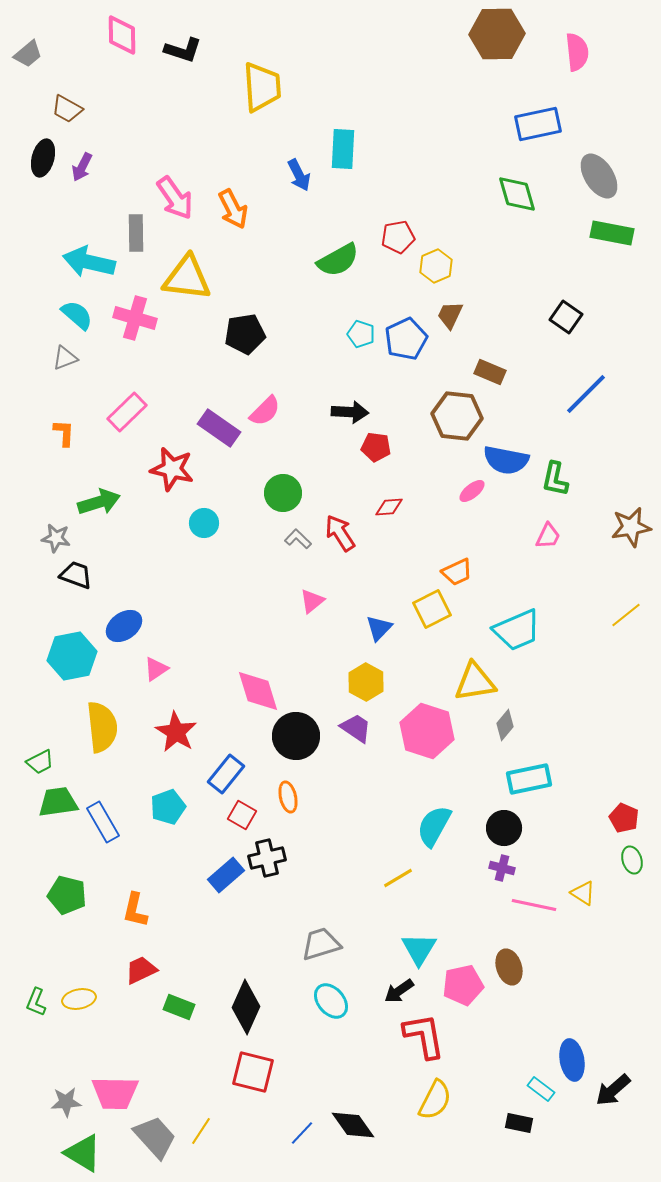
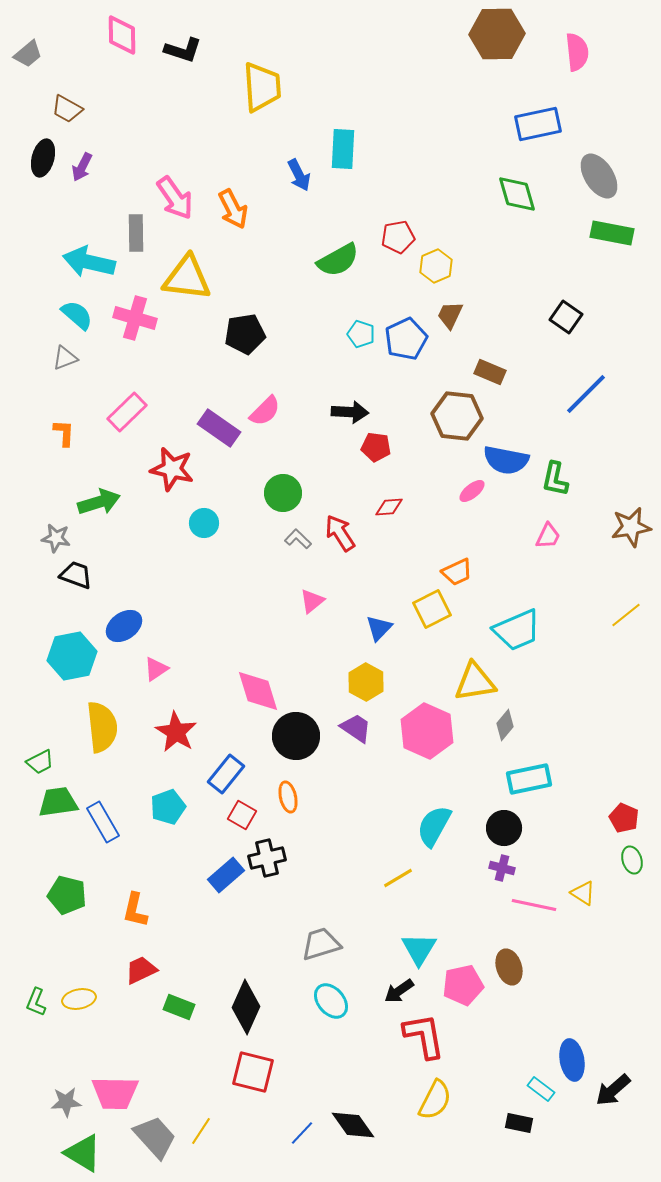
pink hexagon at (427, 731): rotated 6 degrees clockwise
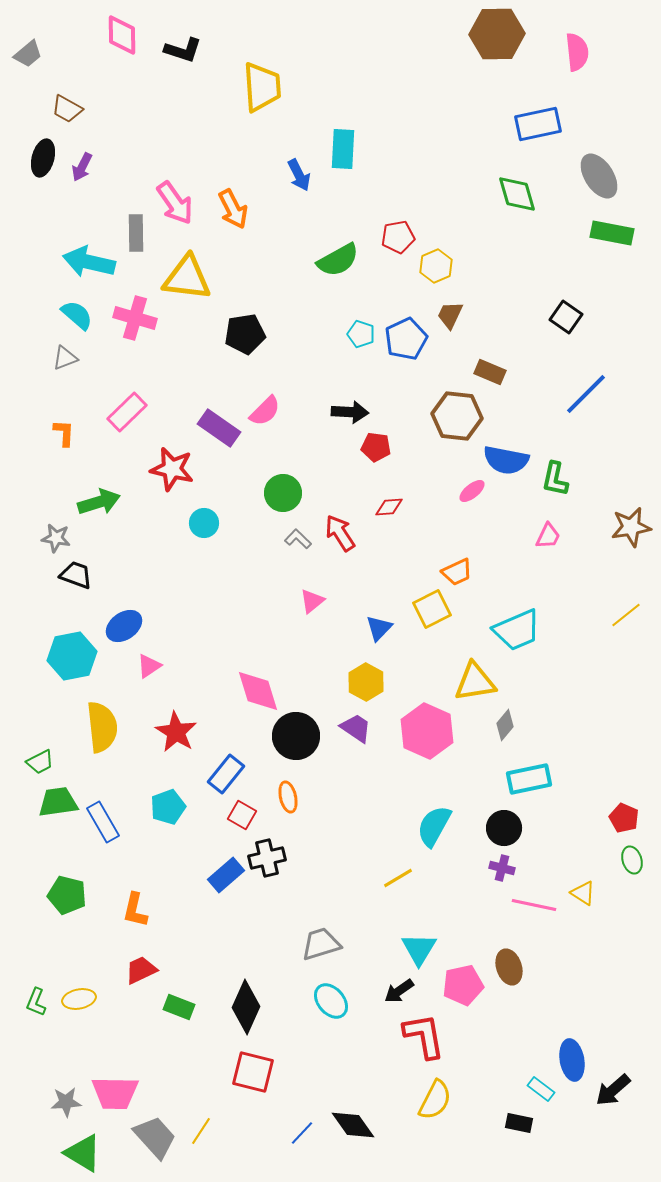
pink arrow at (175, 198): moved 5 px down
pink triangle at (156, 669): moved 7 px left, 3 px up
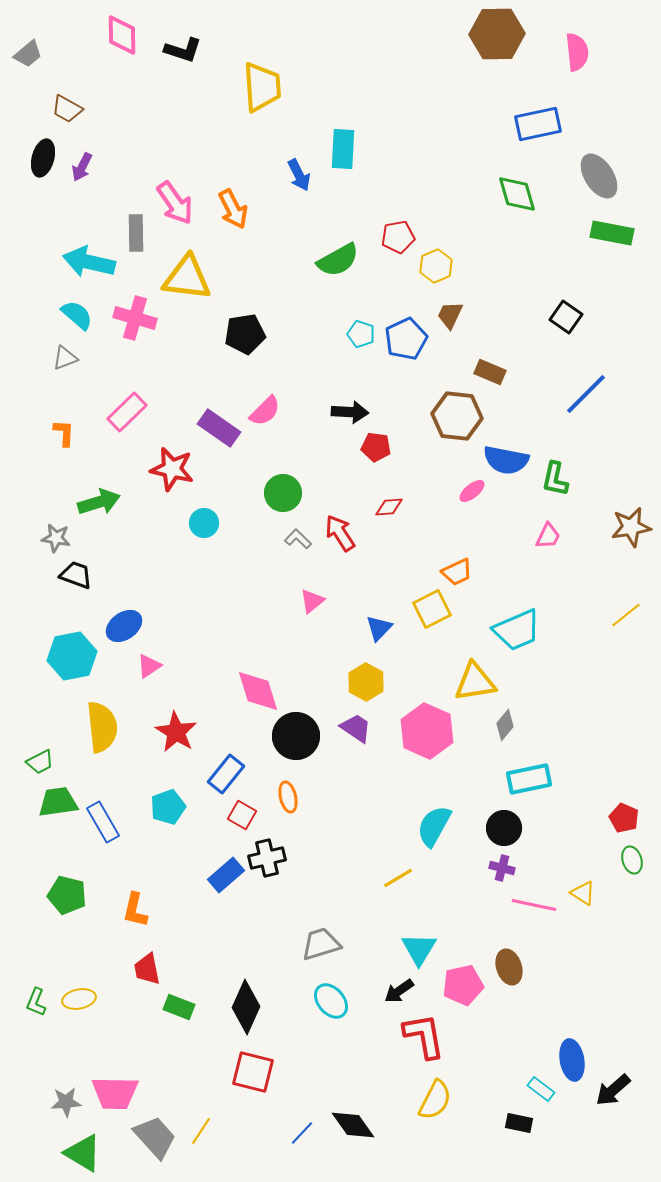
red trapezoid at (141, 970): moved 6 px right, 1 px up; rotated 76 degrees counterclockwise
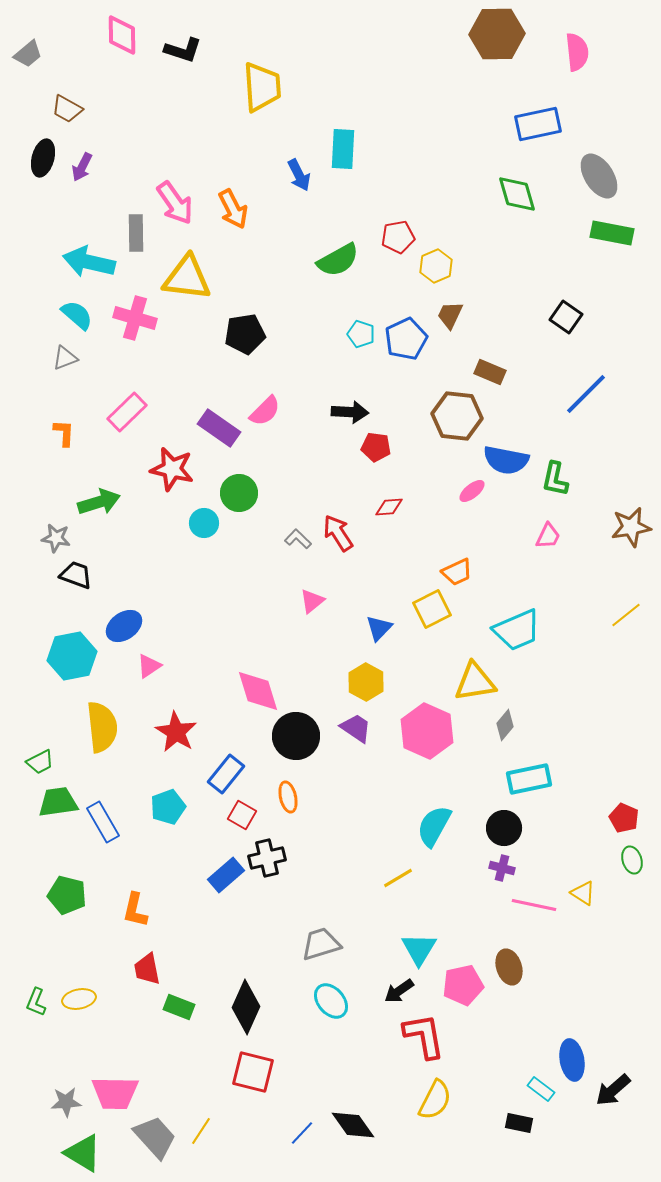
green circle at (283, 493): moved 44 px left
red arrow at (340, 533): moved 2 px left
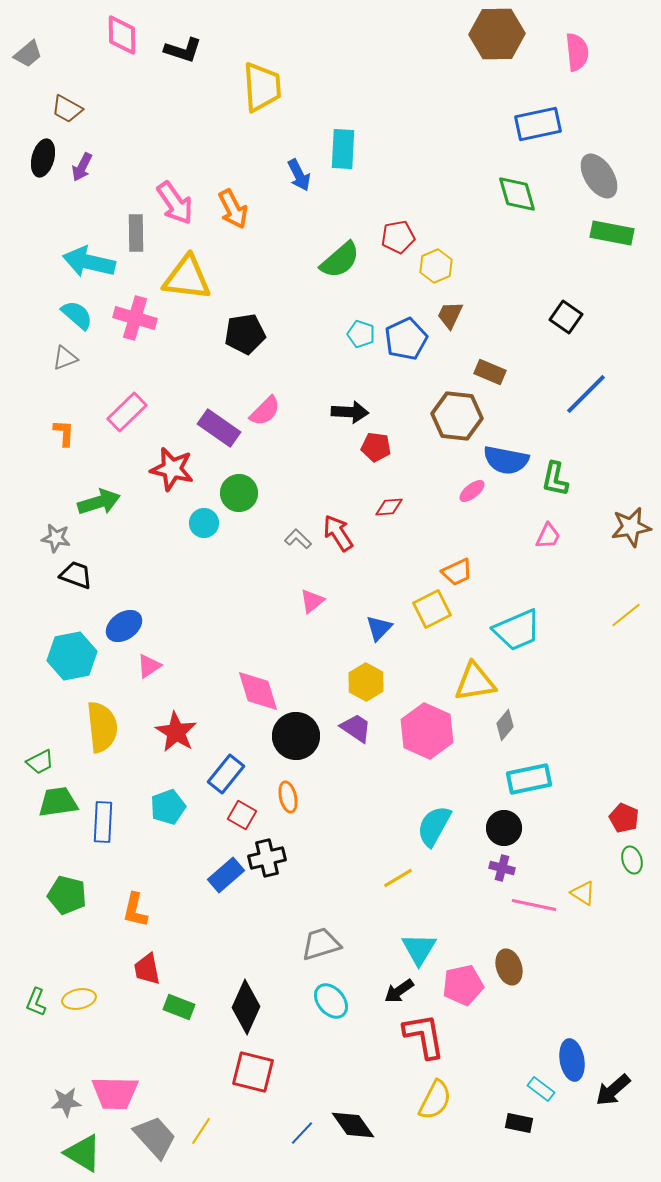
green semicircle at (338, 260): moved 2 px right; rotated 12 degrees counterclockwise
blue rectangle at (103, 822): rotated 33 degrees clockwise
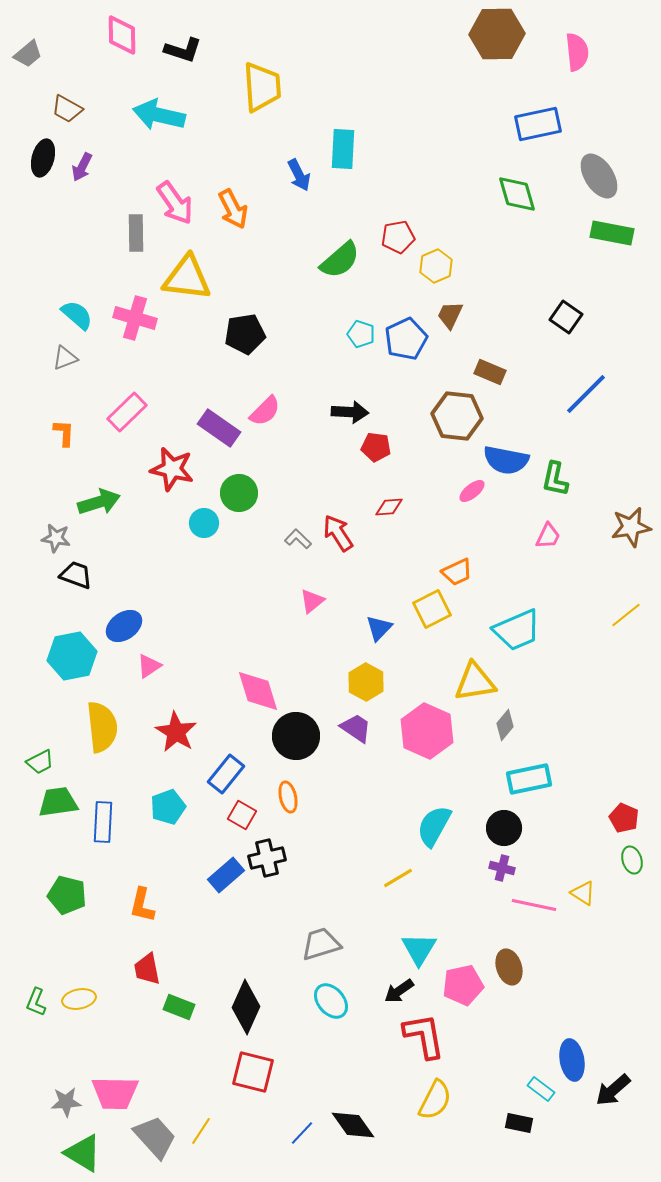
cyan arrow at (89, 262): moved 70 px right, 147 px up
orange L-shape at (135, 910): moved 7 px right, 5 px up
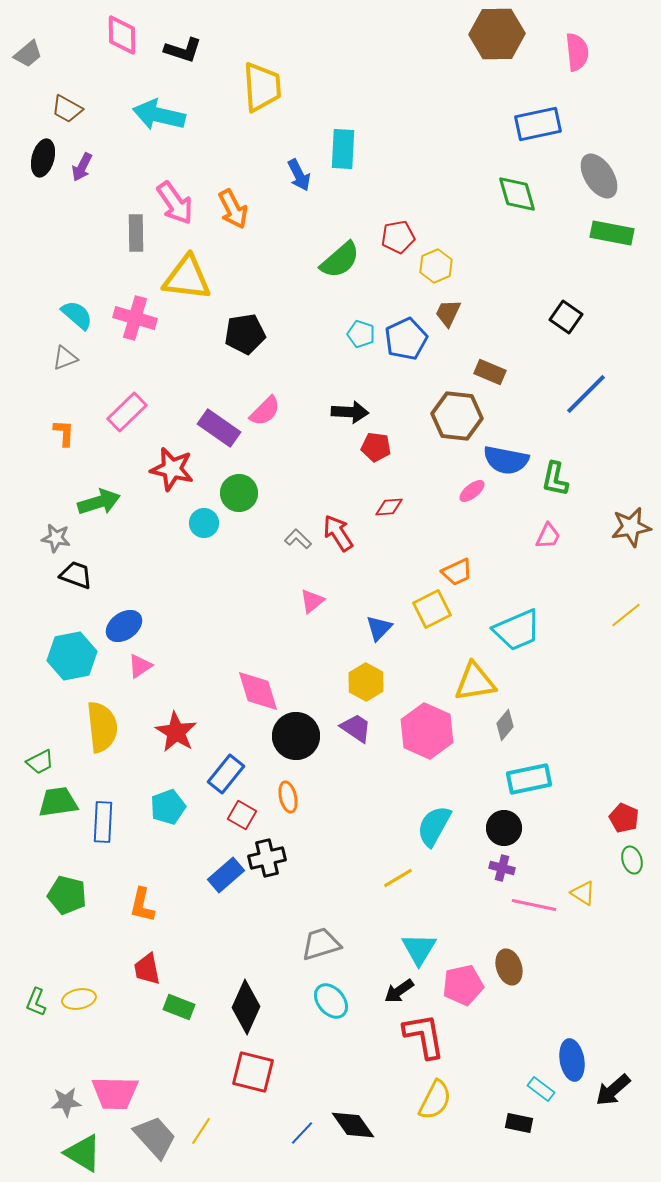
brown trapezoid at (450, 315): moved 2 px left, 2 px up
pink triangle at (149, 666): moved 9 px left
